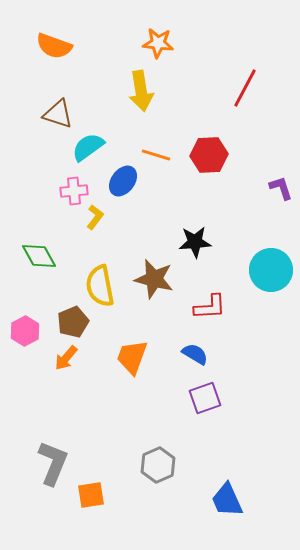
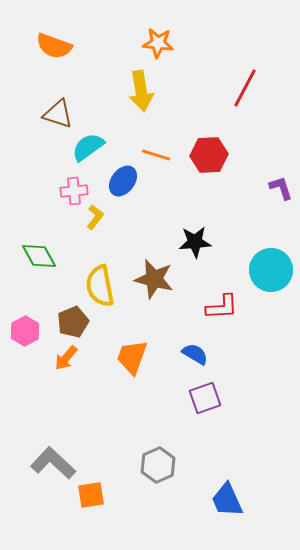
red L-shape: moved 12 px right
gray L-shape: rotated 69 degrees counterclockwise
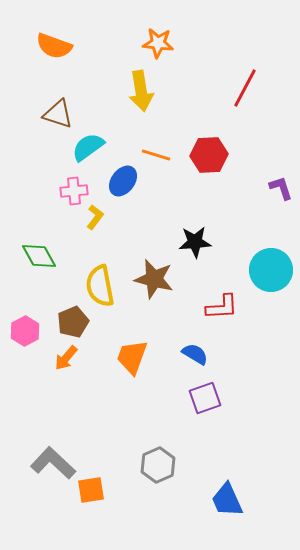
orange square: moved 5 px up
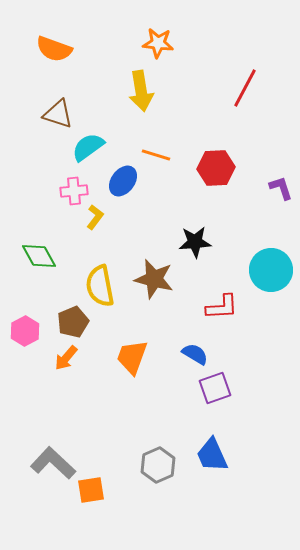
orange semicircle: moved 3 px down
red hexagon: moved 7 px right, 13 px down
purple square: moved 10 px right, 10 px up
blue trapezoid: moved 15 px left, 45 px up
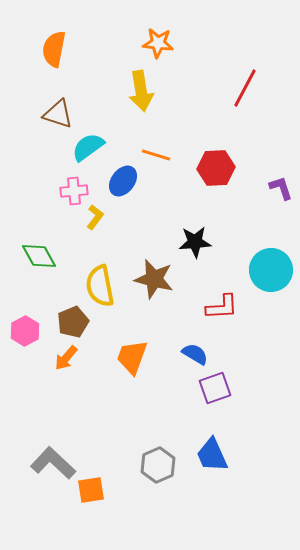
orange semicircle: rotated 81 degrees clockwise
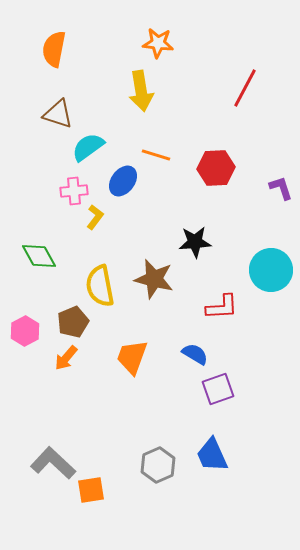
purple square: moved 3 px right, 1 px down
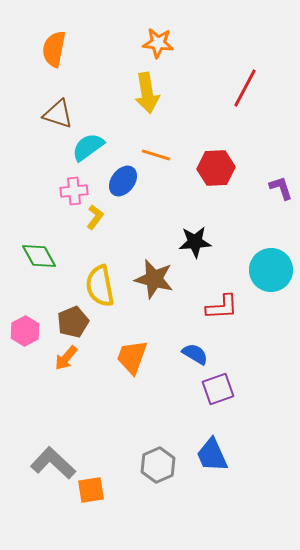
yellow arrow: moved 6 px right, 2 px down
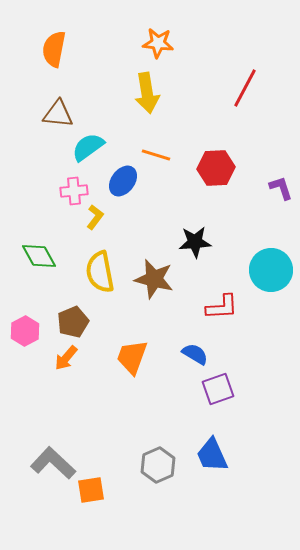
brown triangle: rotated 12 degrees counterclockwise
yellow semicircle: moved 14 px up
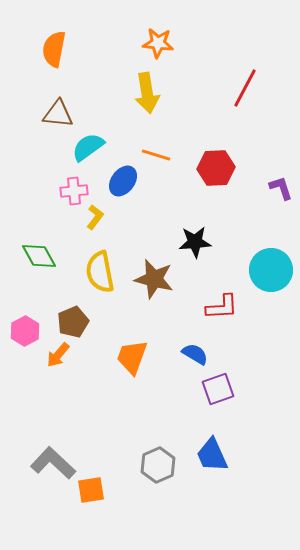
orange arrow: moved 8 px left, 3 px up
